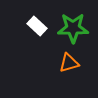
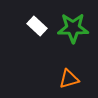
orange triangle: moved 16 px down
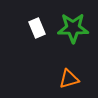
white rectangle: moved 2 px down; rotated 24 degrees clockwise
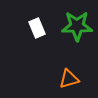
green star: moved 4 px right, 2 px up
